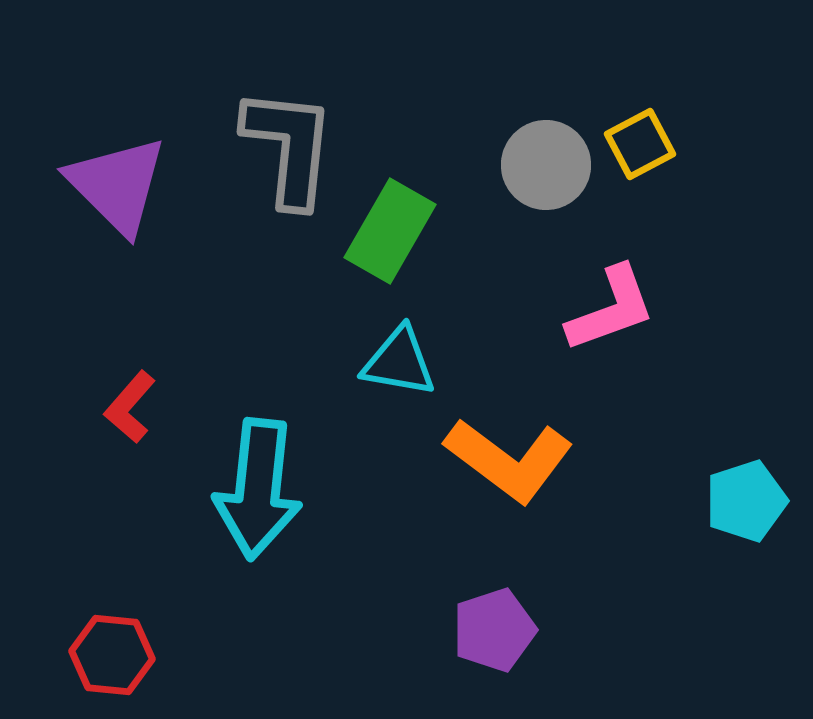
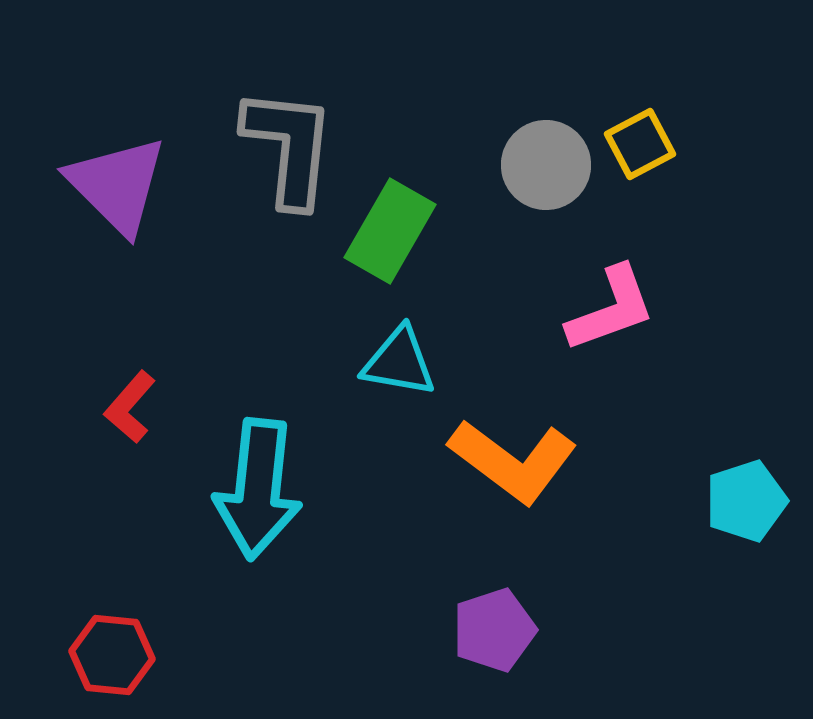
orange L-shape: moved 4 px right, 1 px down
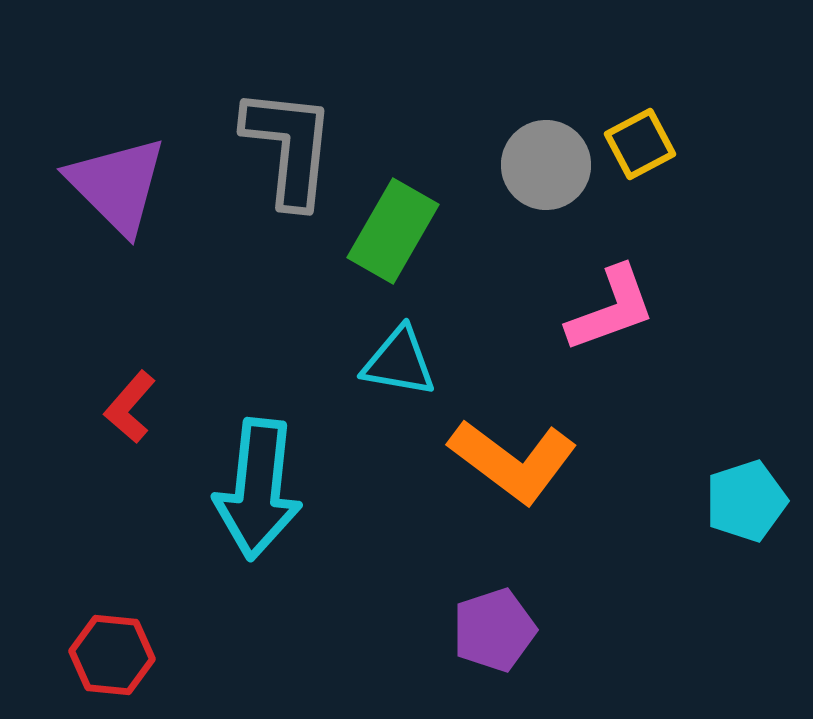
green rectangle: moved 3 px right
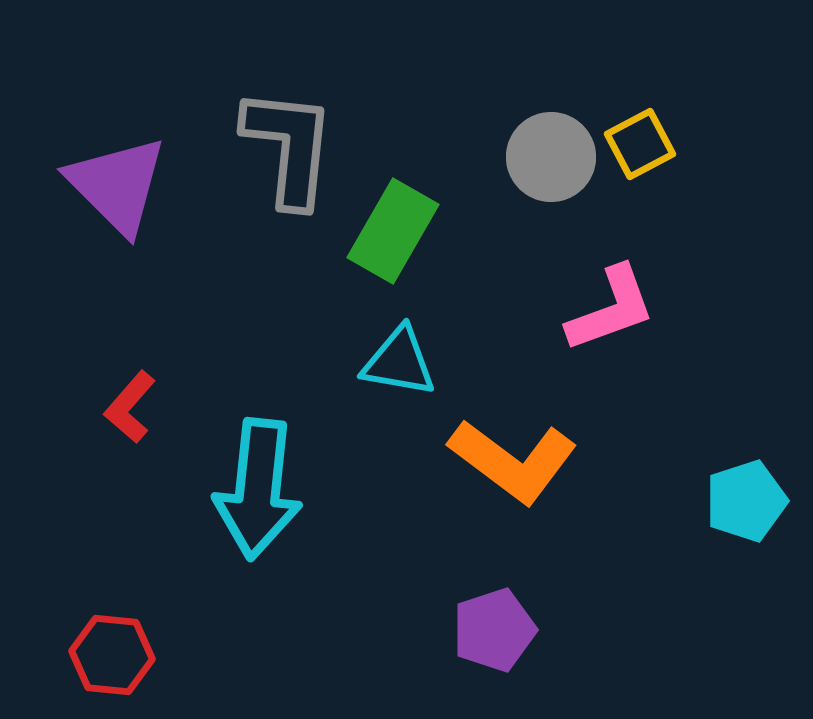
gray circle: moved 5 px right, 8 px up
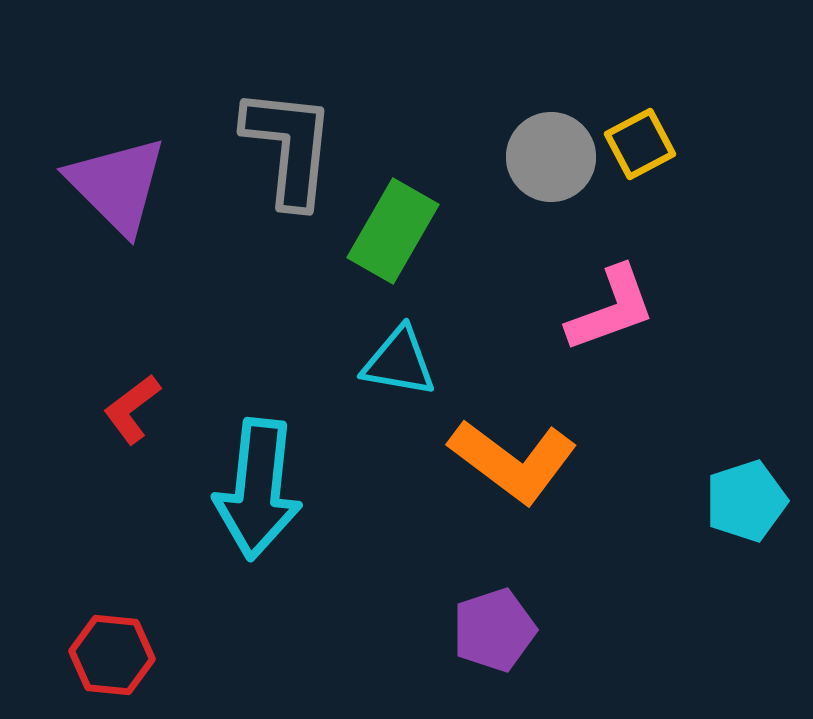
red L-shape: moved 2 px right, 2 px down; rotated 12 degrees clockwise
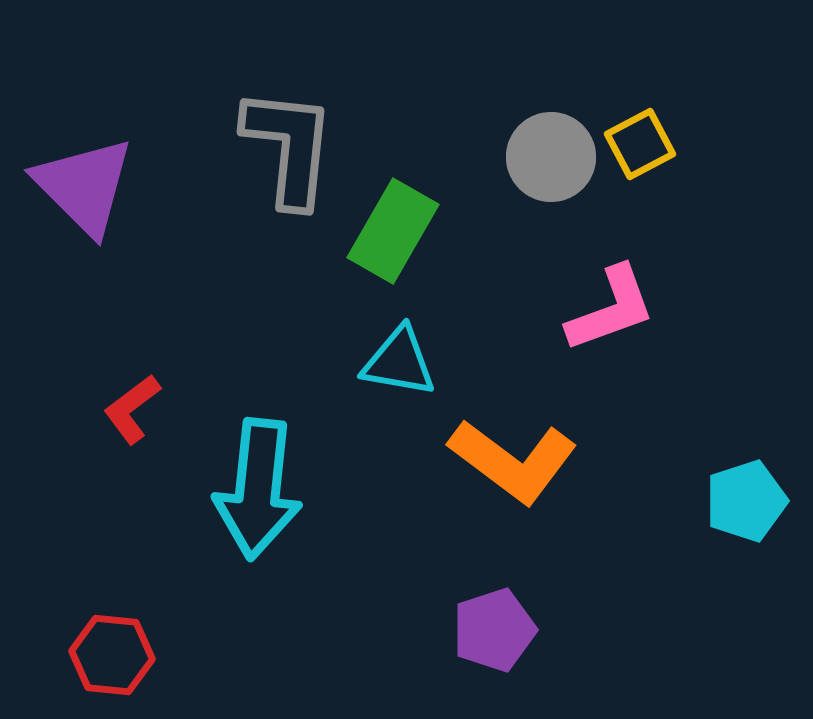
purple triangle: moved 33 px left, 1 px down
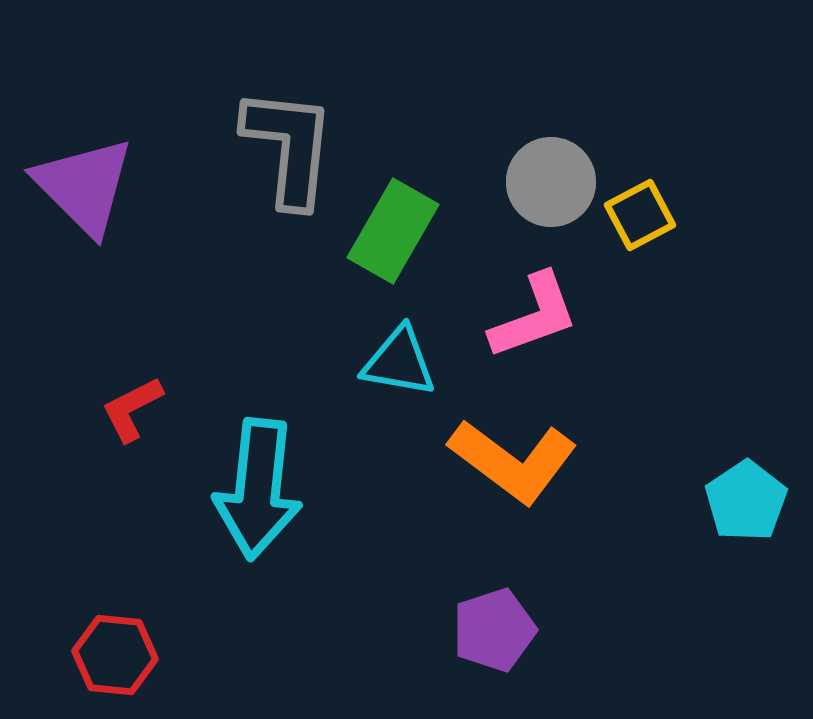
yellow square: moved 71 px down
gray circle: moved 25 px down
pink L-shape: moved 77 px left, 7 px down
red L-shape: rotated 10 degrees clockwise
cyan pentagon: rotated 16 degrees counterclockwise
red hexagon: moved 3 px right
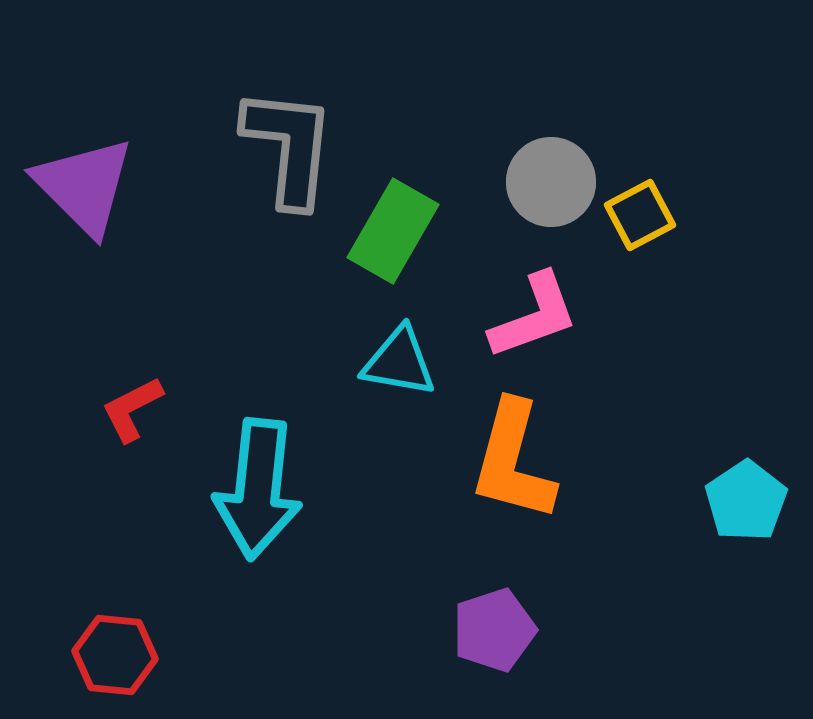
orange L-shape: rotated 68 degrees clockwise
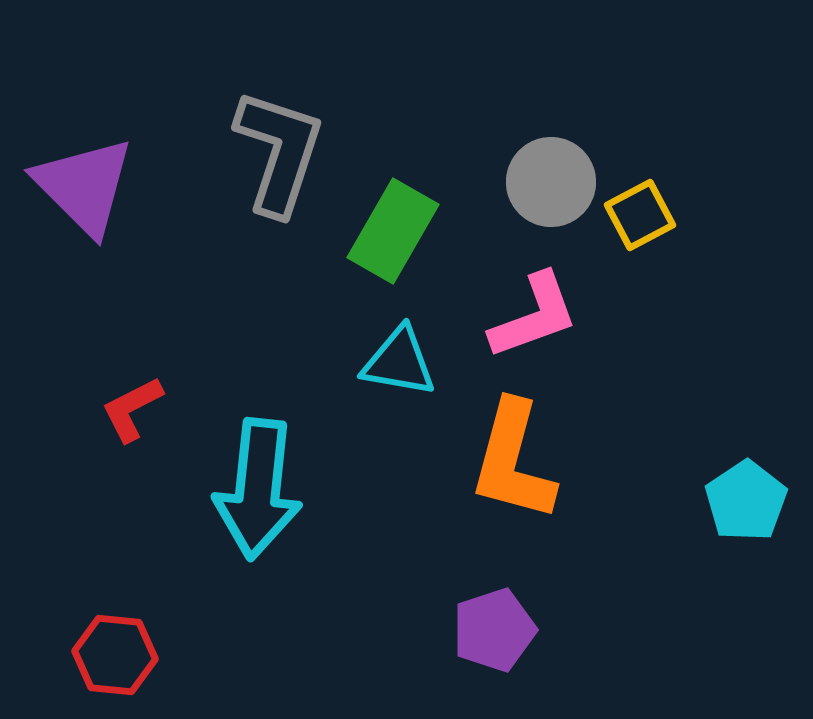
gray L-shape: moved 10 px left, 5 px down; rotated 12 degrees clockwise
